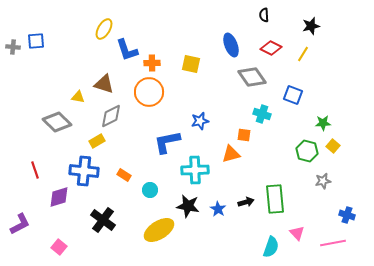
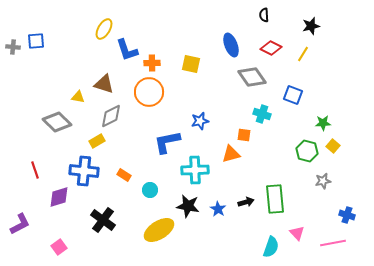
pink square at (59, 247): rotated 14 degrees clockwise
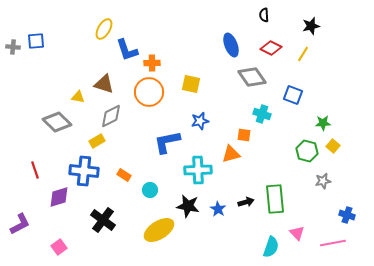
yellow square at (191, 64): moved 20 px down
cyan cross at (195, 170): moved 3 px right
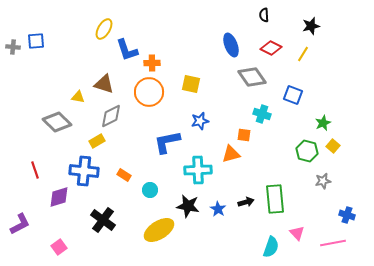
green star at (323, 123): rotated 21 degrees counterclockwise
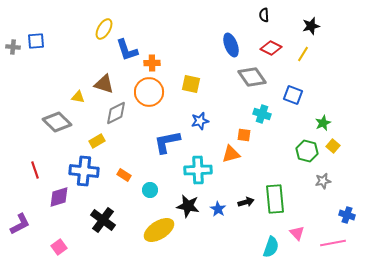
gray diamond at (111, 116): moved 5 px right, 3 px up
